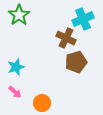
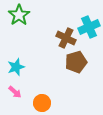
cyan cross: moved 6 px right, 8 px down
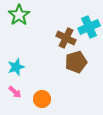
orange circle: moved 4 px up
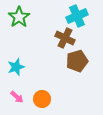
green star: moved 2 px down
cyan cross: moved 12 px left, 11 px up
brown cross: moved 1 px left
brown pentagon: moved 1 px right, 1 px up
pink arrow: moved 2 px right, 5 px down
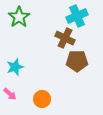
brown pentagon: rotated 15 degrees clockwise
cyan star: moved 1 px left
pink arrow: moved 7 px left, 3 px up
